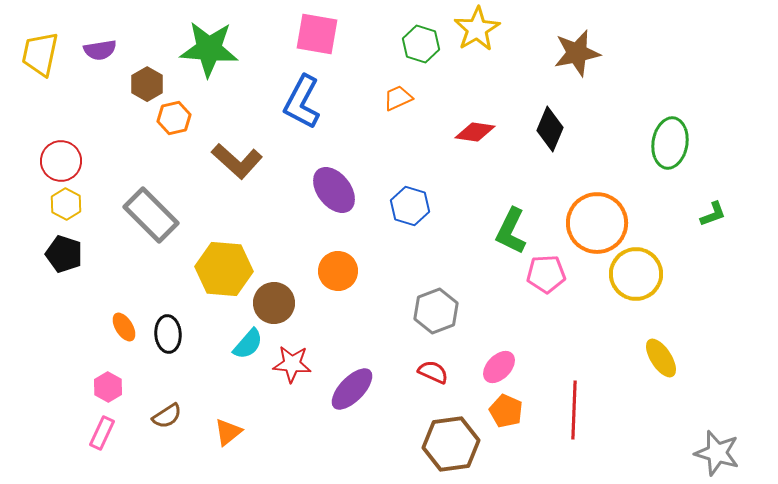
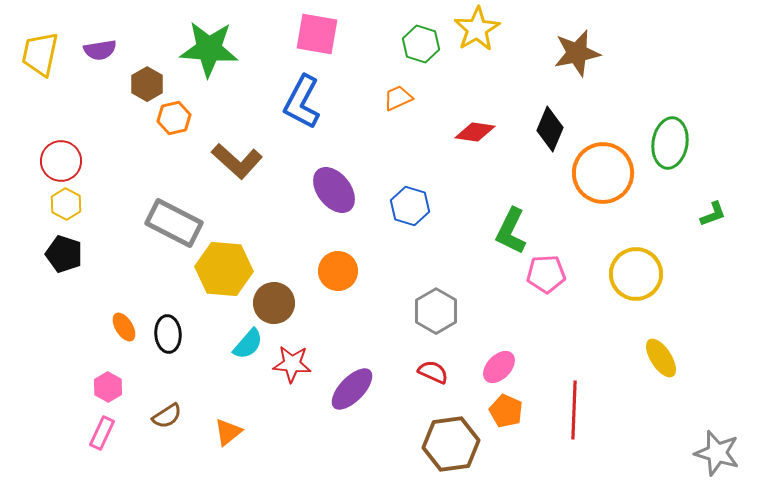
gray rectangle at (151, 215): moved 23 px right, 8 px down; rotated 18 degrees counterclockwise
orange circle at (597, 223): moved 6 px right, 50 px up
gray hexagon at (436, 311): rotated 9 degrees counterclockwise
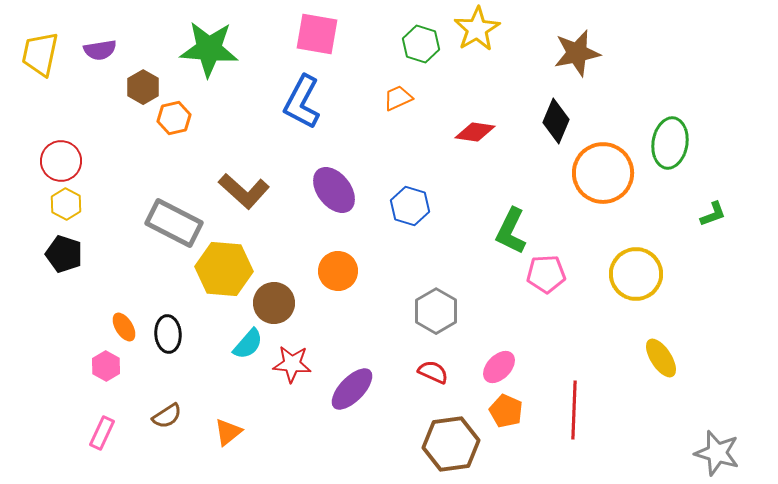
brown hexagon at (147, 84): moved 4 px left, 3 px down
black diamond at (550, 129): moved 6 px right, 8 px up
brown L-shape at (237, 161): moved 7 px right, 30 px down
pink hexagon at (108, 387): moved 2 px left, 21 px up
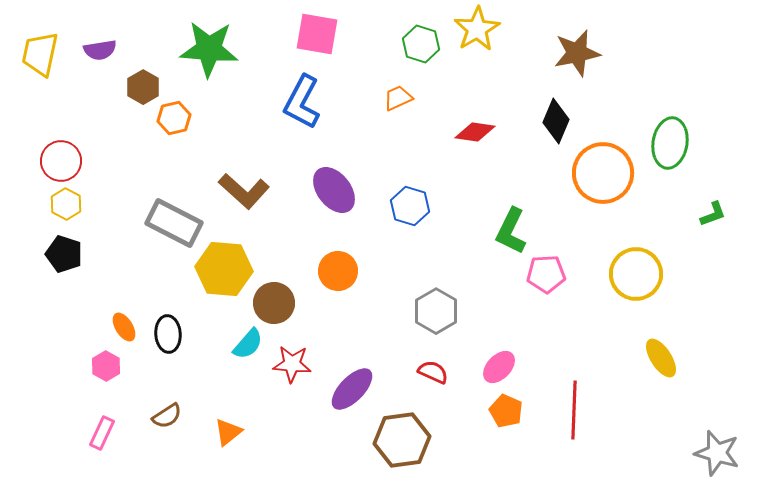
brown hexagon at (451, 444): moved 49 px left, 4 px up
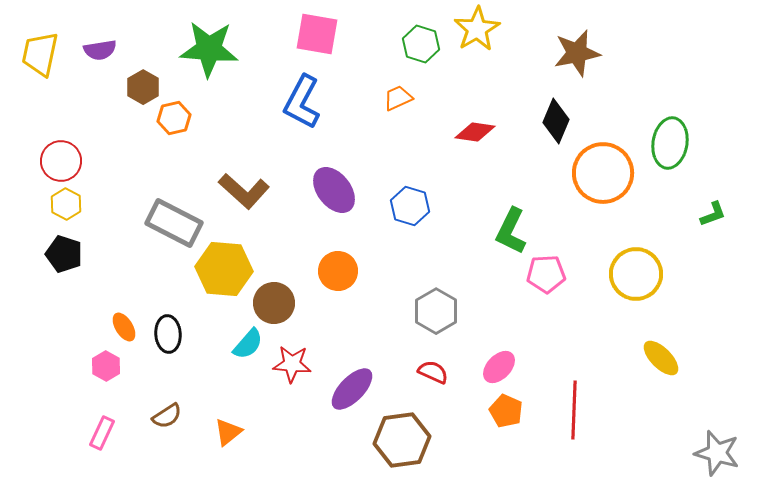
yellow ellipse at (661, 358): rotated 12 degrees counterclockwise
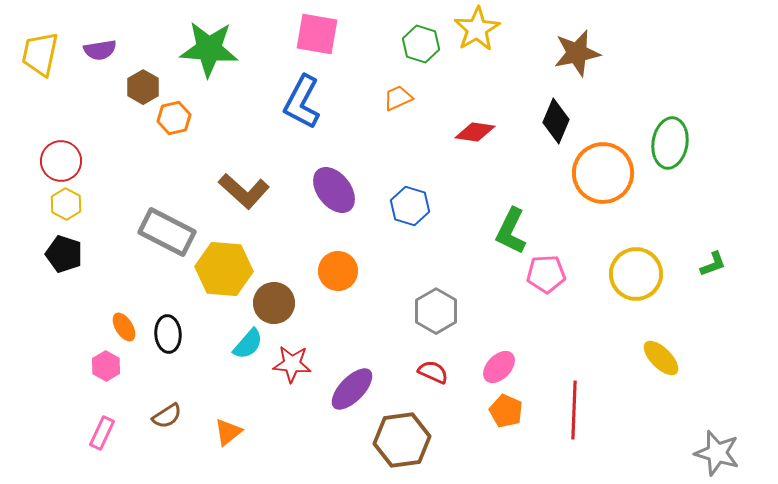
green L-shape at (713, 214): moved 50 px down
gray rectangle at (174, 223): moved 7 px left, 9 px down
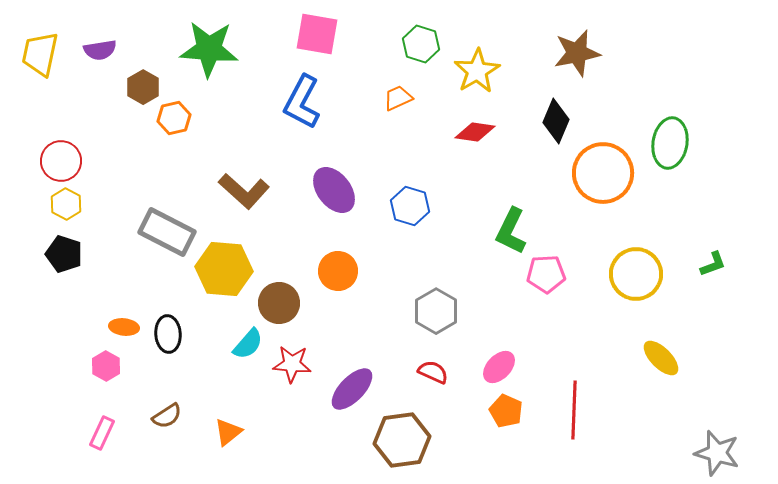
yellow star at (477, 29): moved 42 px down
brown circle at (274, 303): moved 5 px right
orange ellipse at (124, 327): rotated 52 degrees counterclockwise
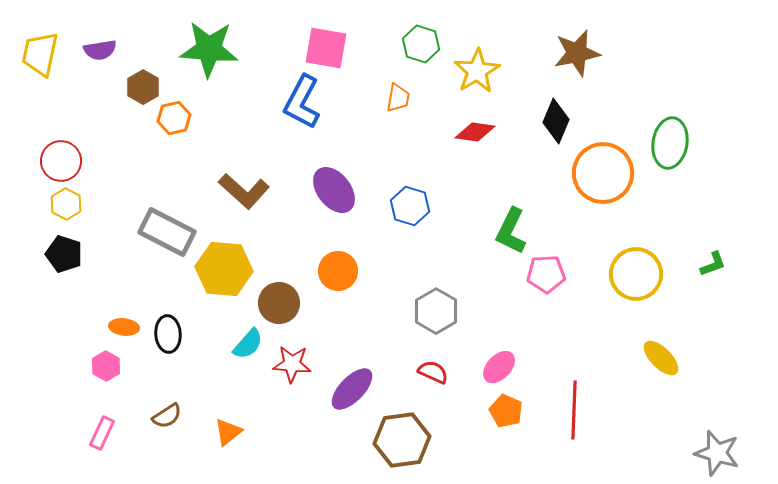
pink square at (317, 34): moved 9 px right, 14 px down
orange trapezoid at (398, 98): rotated 124 degrees clockwise
